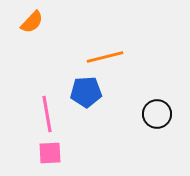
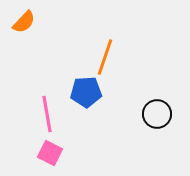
orange semicircle: moved 8 px left
orange line: rotated 57 degrees counterclockwise
pink square: rotated 30 degrees clockwise
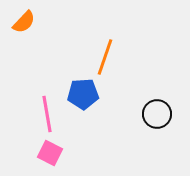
blue pentagon: moved 3 px left, 2 px down
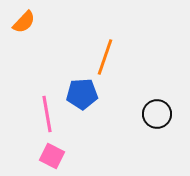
blue pentagon: moved 1 px left
pink square: moved 2 px right, 3 px down
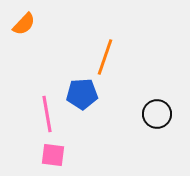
orange semicircle: moved 2 px down
pink square: moved 1 px right, 1 px up; rotated 20 degrees counterclockwise
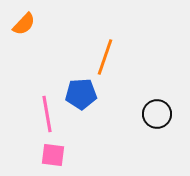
blue pentagon: moved 1 px left
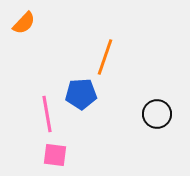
orange semicircle: moved 1 px up
pink square: moved 2 px right
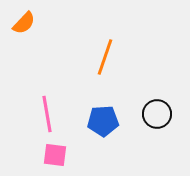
blue pentagon: moved 22 px right, 27 px down
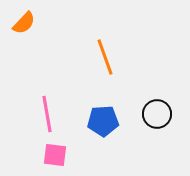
orange line: rotated 39 degrees counterclockwise
